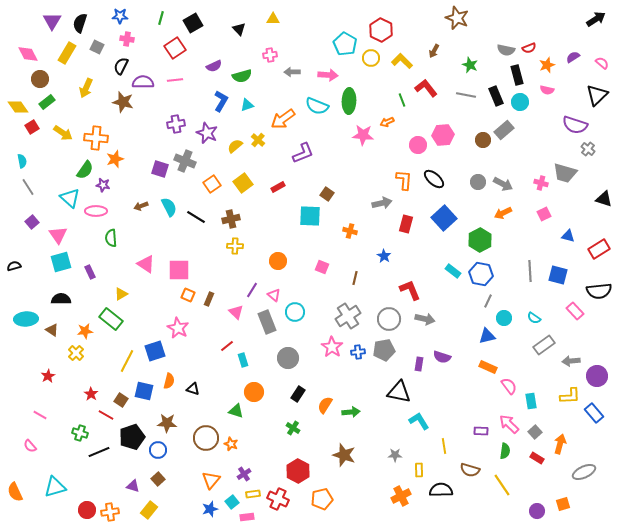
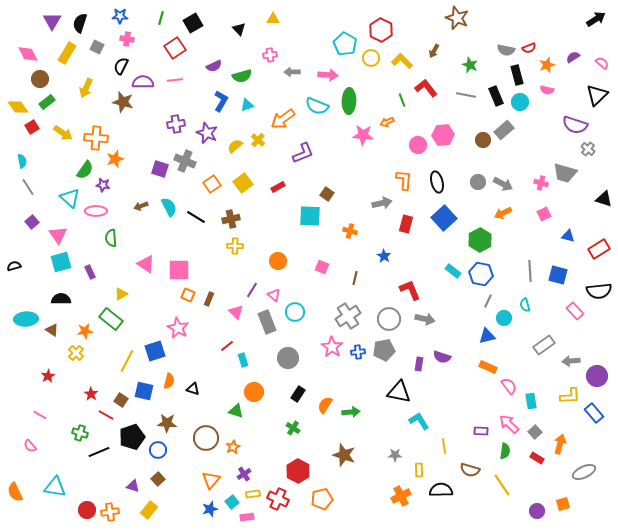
black ellipse at (434, 179): moved 3 px right, 3 px down; rotated 35 degrees clockwise
cyan semicircle at (534, 318): moved 9 px left, 13 px up; rotated 40 degrees clockwise
orange star at (231, 444): moved 2 px right, 3 px down; rotated 24 degrees clockwise
cyan triangle at (55, 487): rotated 25 degrees clockwise
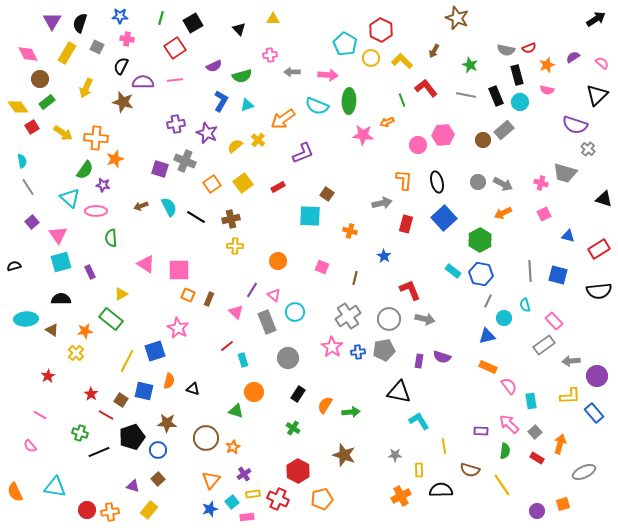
pink rectangle at (575, 311): moved 21 px left, 10 px down
purple rectangle at (419, 364): moved 3 px up
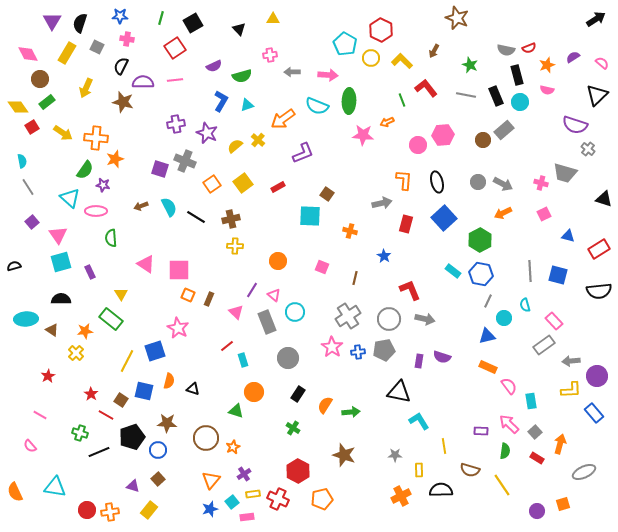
yellow triangle at (121, 294): rotated 32 degrees counterclockwise
yellow L-shape at (570, 396): moved 1 px right, 6 px up
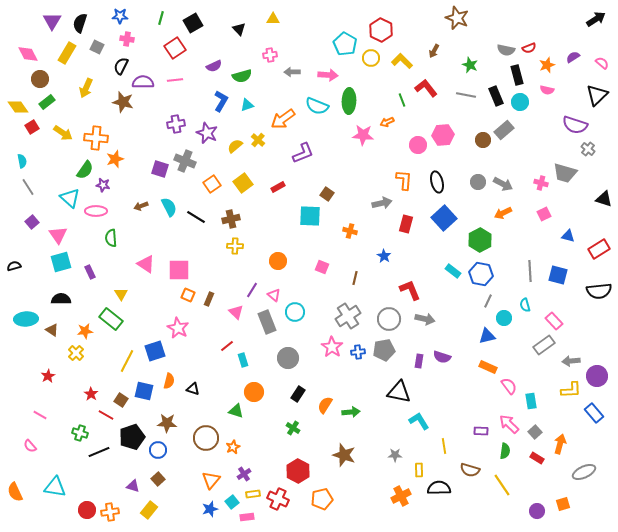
black semicircle at (441, 490): moved 2 px left, 2 px up
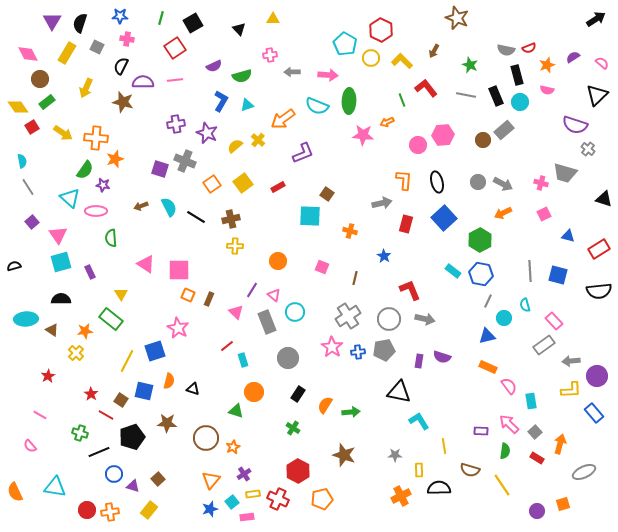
blue circle at (158, 450): moved 44 px left, 24 px down
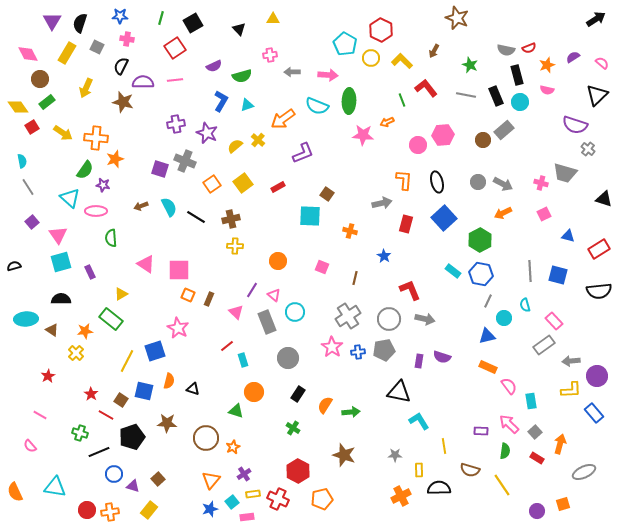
yellow triangle at (121, 294): rotated 32 degrees clockwise
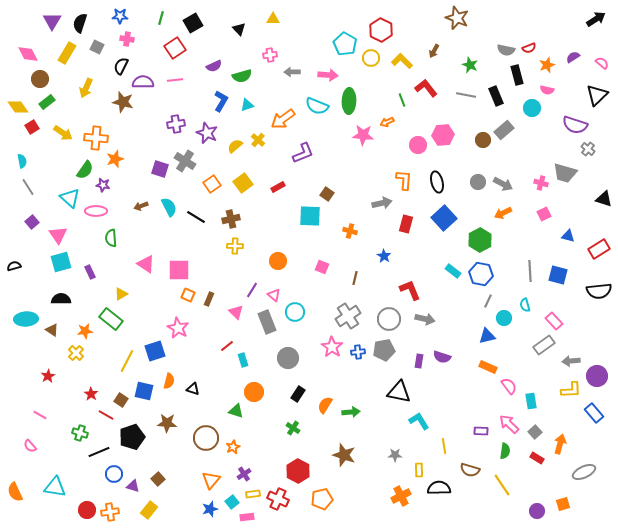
cyan circle at (520, 102): moved 12 px right, 6 px down
gray cross at (185, 161): rotated 10 degrees clockwise
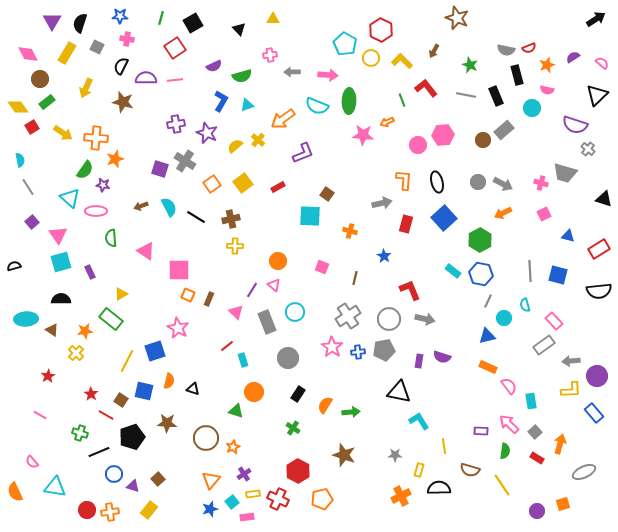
purple semicircle at (143, 82): moved 3 px right, 4 px up
cyan semicircle at (22, 161): moved 2 px left, 1 px up
pink triangle at (146, 264): moved 13 px up
pink triangle at (274, 295): moved 10 px up
pink semicircle at (30, 446): moved 2 px right, 16 px down
yellow rectangle at (419, 470): rotated 16 degrees clockwise
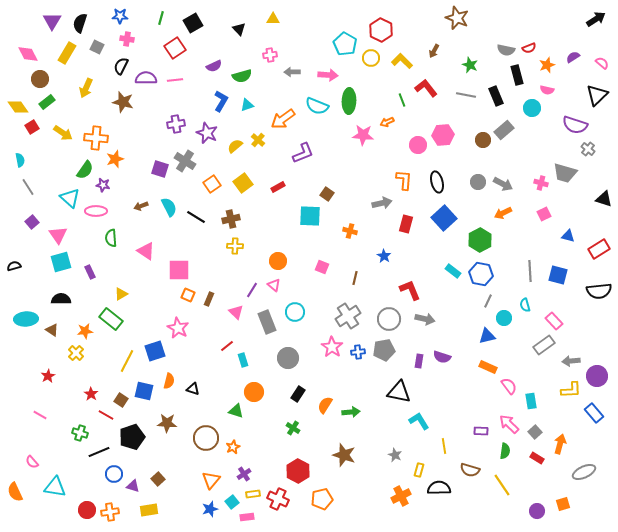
gray star at (395, 455): rotated 24 degrees clockwise
yellow rectangle at (149, 510): rotated 42 degrees clockwise
